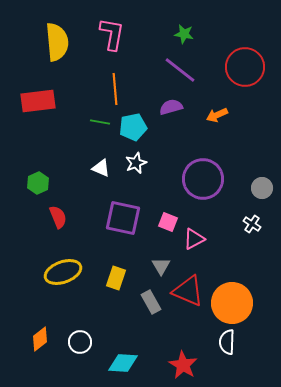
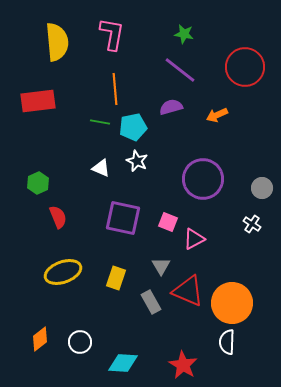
white star: moved 1 px right, 2 px up; rotated 25 degrees counterclockwise
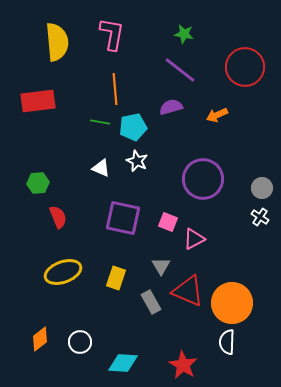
green hexagon: rotated 20 degrees clockwise
white cross: moved 8 px right, 7 px up
